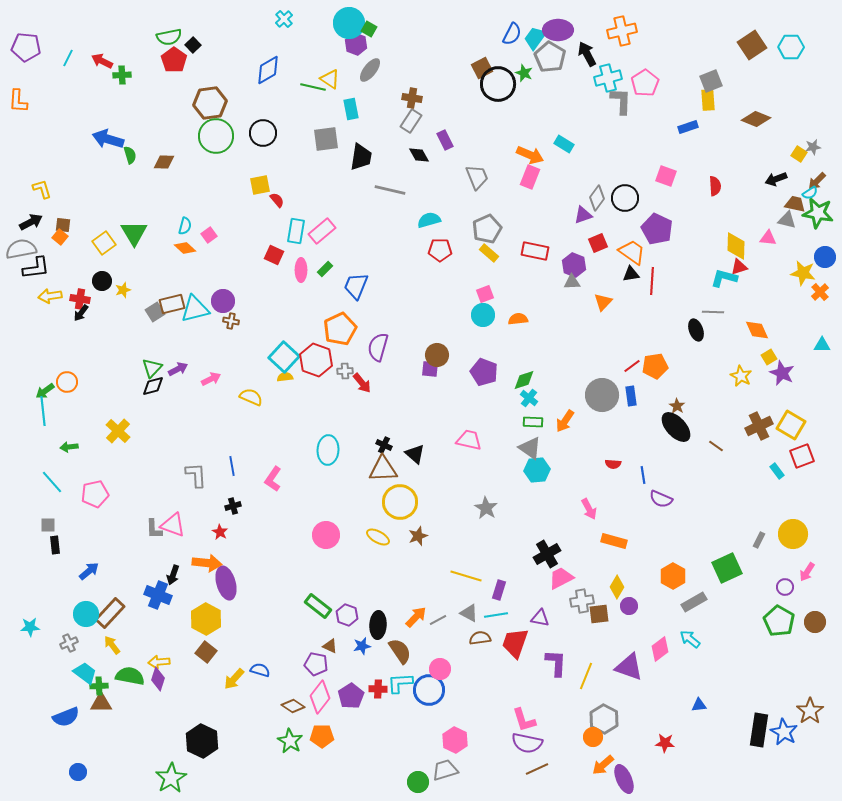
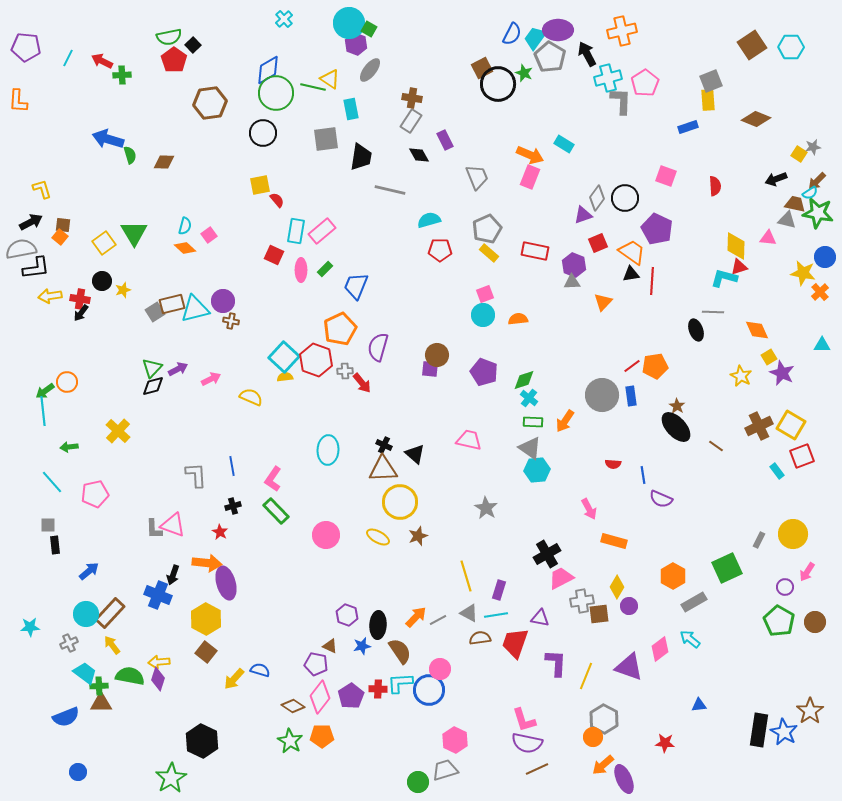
green circle at (216, 136): moved 60 px right, 43 px up
yellow line at (466, 576): rotated 56 degrees clockwise
green rectangle at (318, 606): moved 42 px left, 95 px up; rotated 8 degrees clockwise
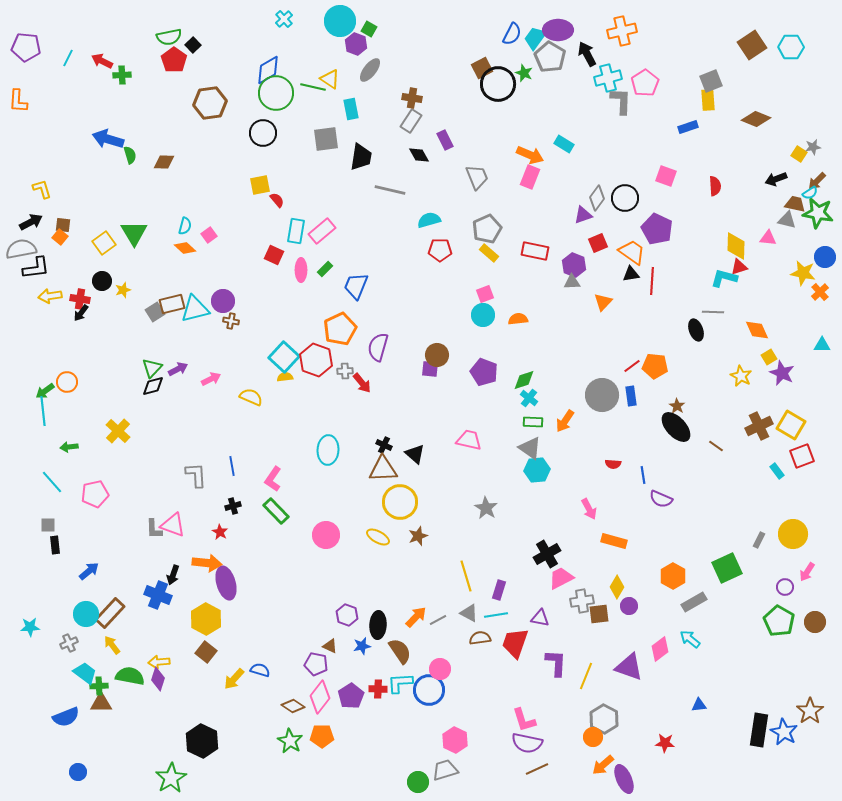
cyan circle at (349, 23): moved 9 px left, 2 px up
orange pentagon at (655, 366): rotated 15 degrees clockwise
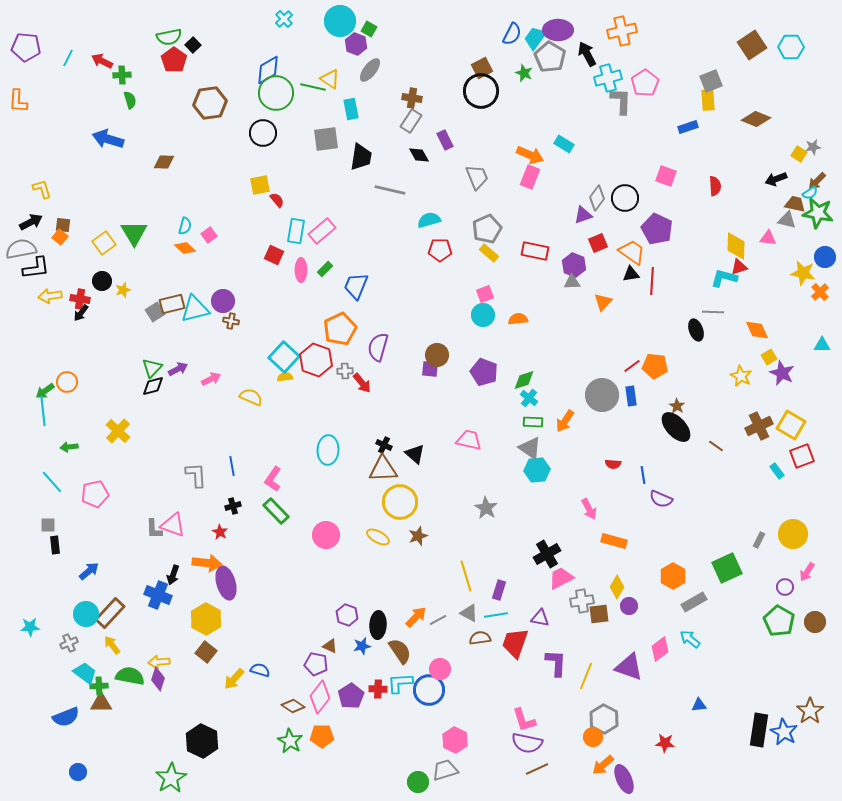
black circle at (498, 84): moved 17 px left, 7 px down
green semicircle at (130, 155): moved 55 px up
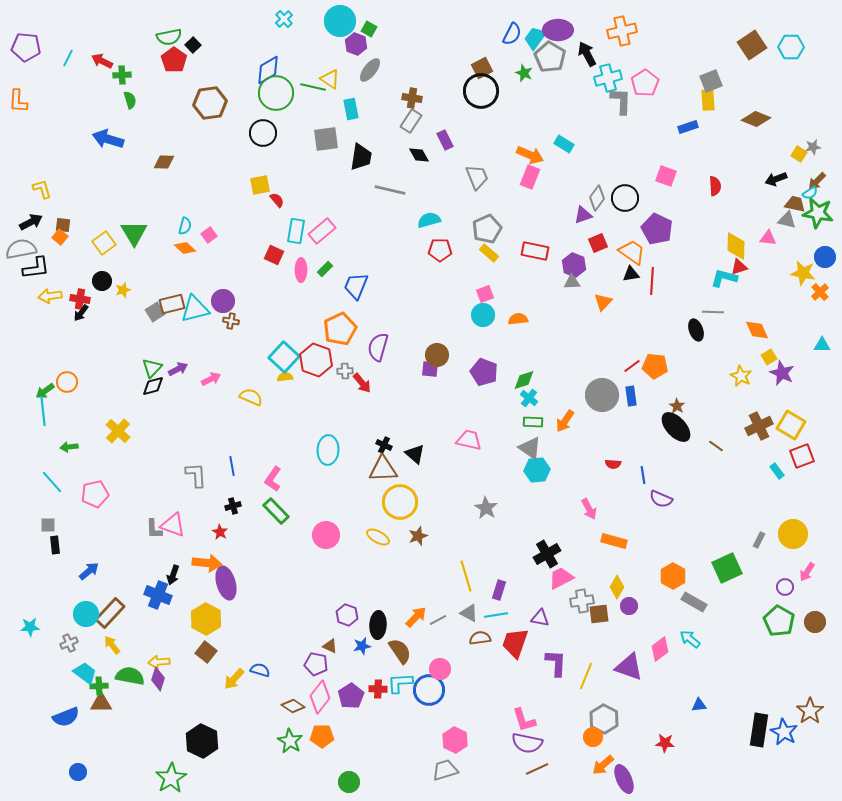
gray rectangle at (694, 602): rotated 60 degrees clockwise
green circle at (418, 782): moved 69 px left
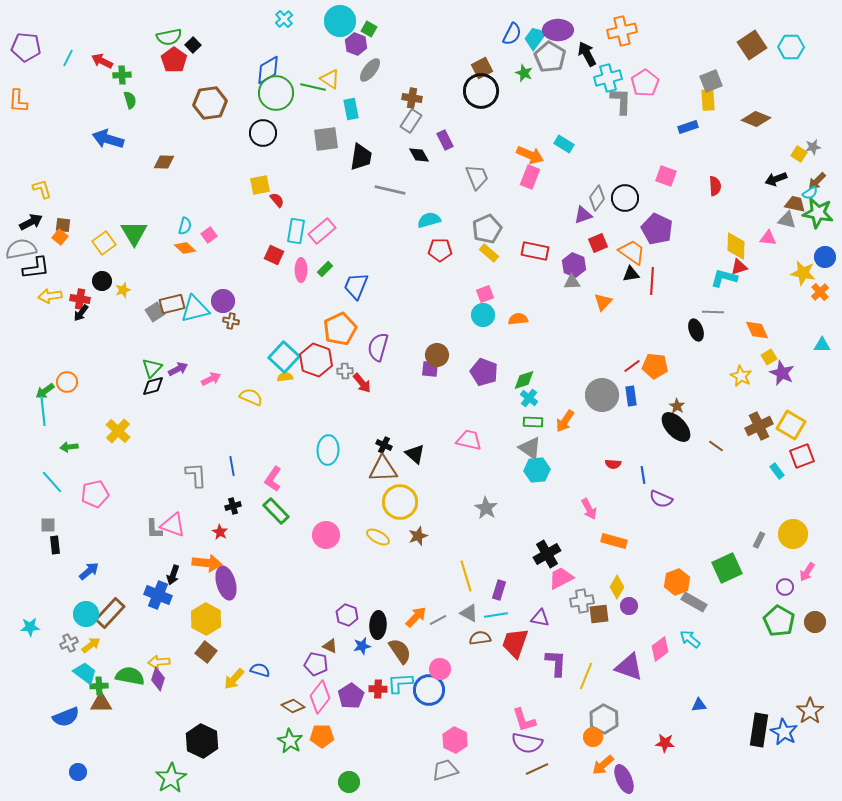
orange hexagon at (673, 576): moved 4 px right, 6 px down; rotated 10 degrees clockwise
yellow arrow at (112, 645): moved 21 px left; rotated 90 degrees clockwise
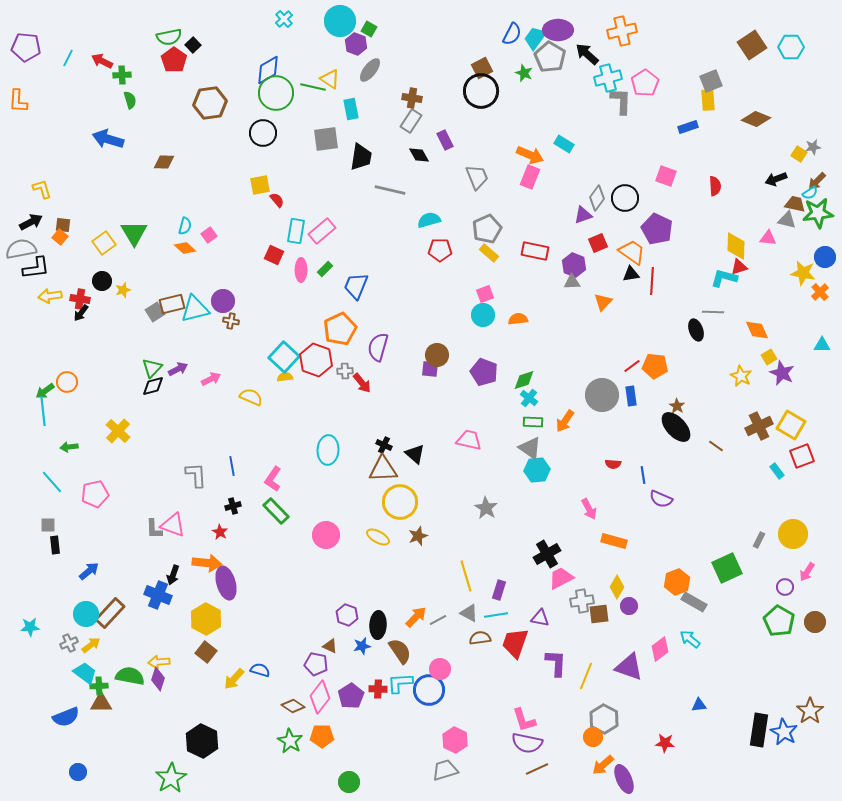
black arrow at (587, 54): rotated 20 degrees counterclockwise
green star at (818, 213): rotated 16 degrees counterclockwise
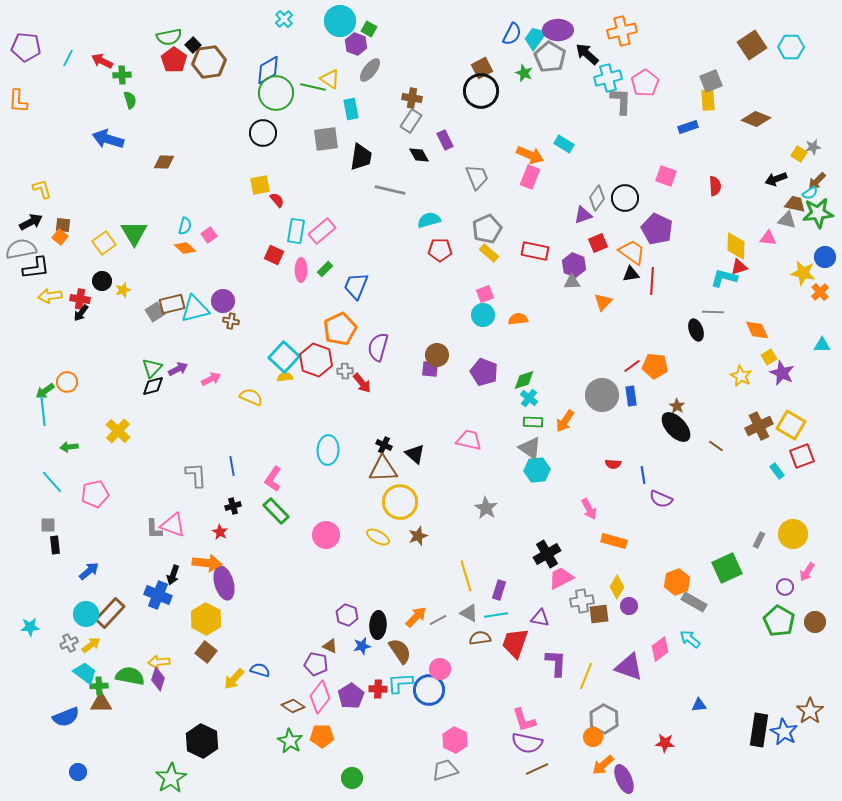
brown hexagon at (210, 103): moved 1 px left, 41 px up
purple ellipse at (226, 583): moved 2 px left
green circle at (349, 782): moved 3 px right, 4 px up
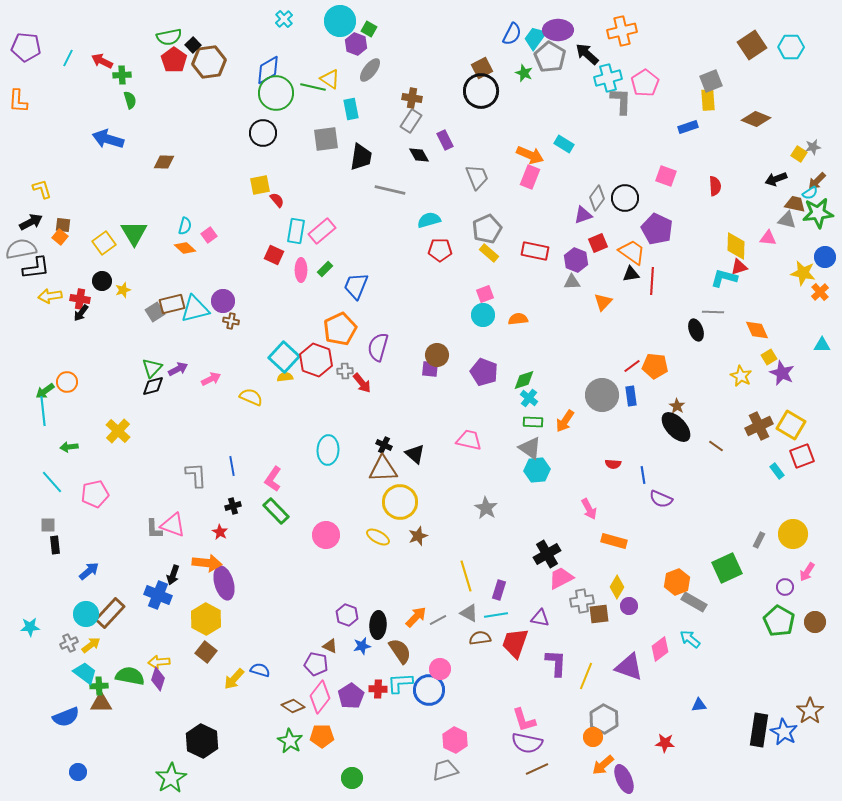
purple hexagon at (574, 265): moved 2 px right, 5 px up
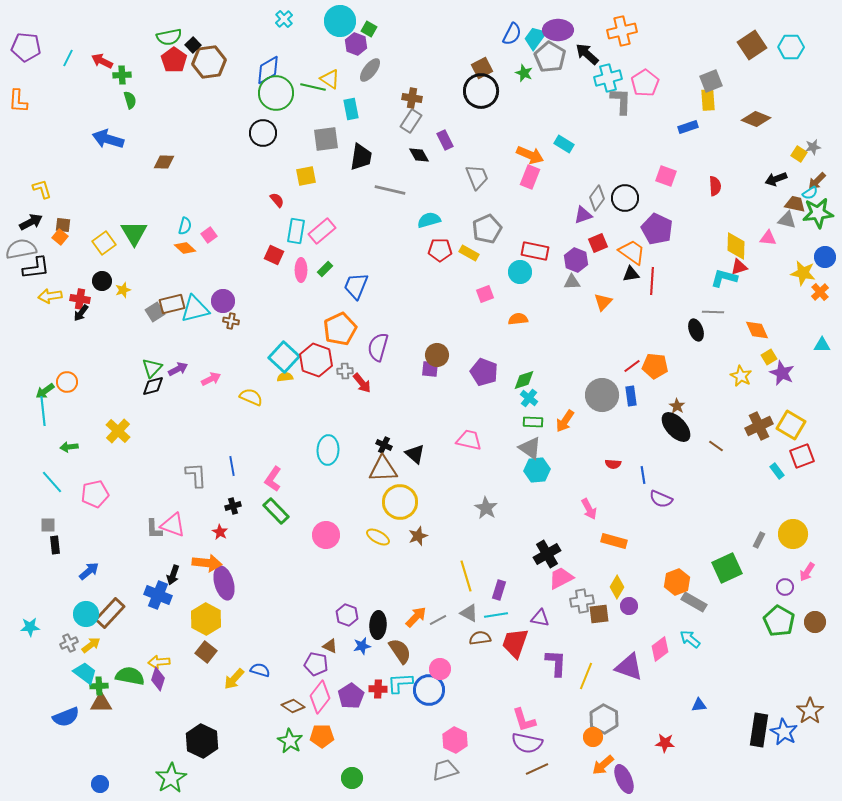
yellow square at (260, 185): moved 46 px right, 9 px up
yellow rectangle at (489, 253): moved 20 px left; rotated 12 degrees counterclockwise
cyan circle at (483, 315): moved 37 px right, 43 px up
blue circle at (78, 772): moved 22 px right, 12 px down
